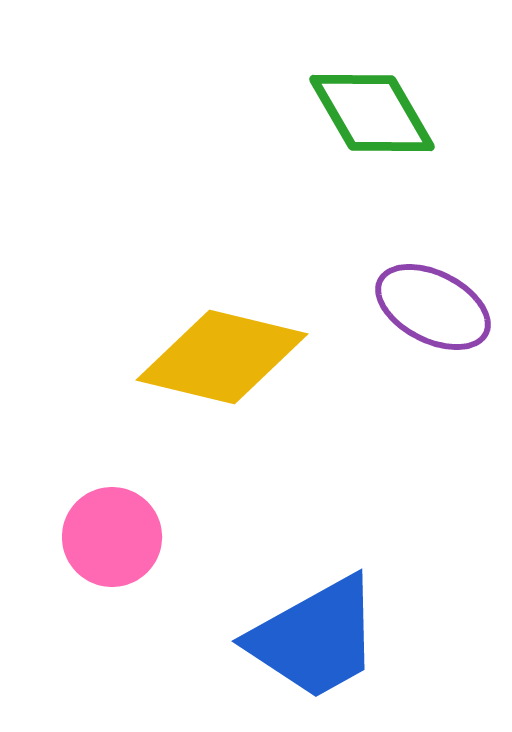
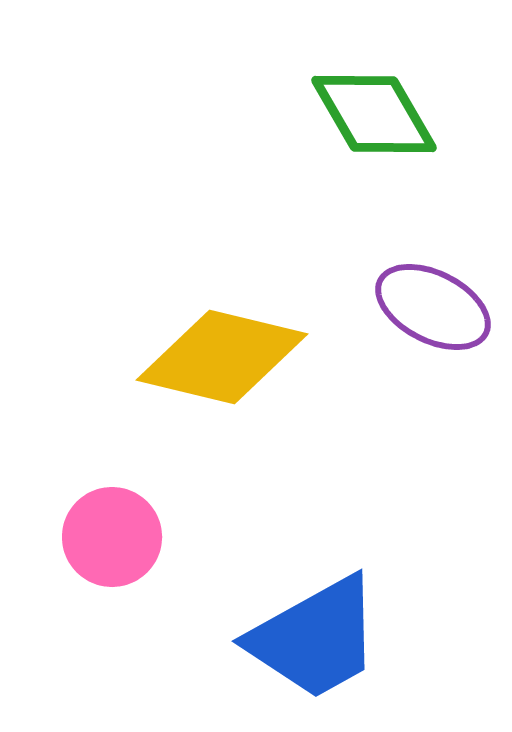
green diamond: moved 2 px right, 1 px down
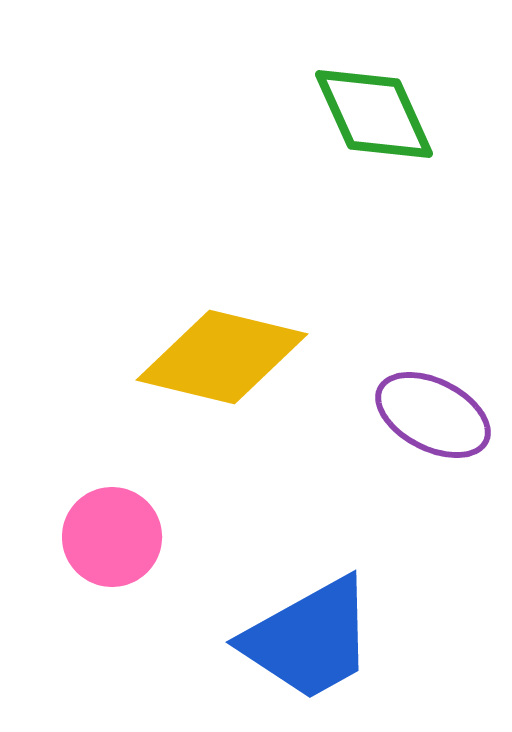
green diamond: rotated 6 degrees clockwise
purple ellipse: moved 108 px down
blue trapezoid: moved 6 px left, 1 px down
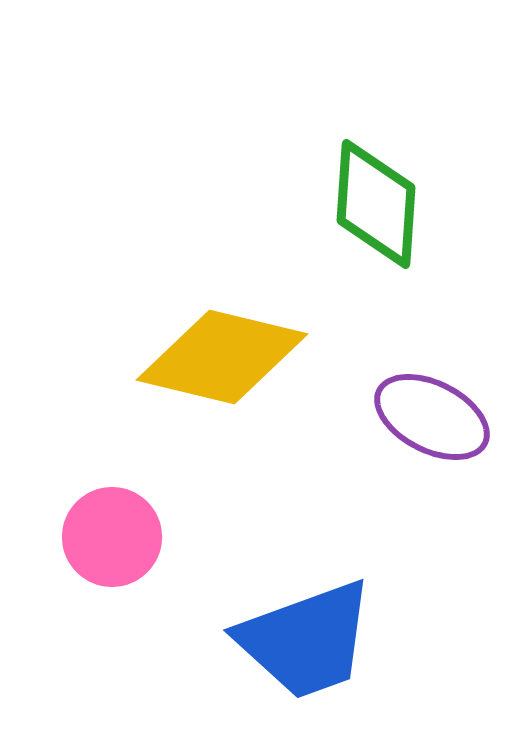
green diamond: moved 2 px right, 90 px down; rotated 28 degrees clockwise
purple ellipse: moved 1 px left, 2 px down
blue trapezoid: moved 3 px left, 1 px down; rotated 9 degrees clockwise
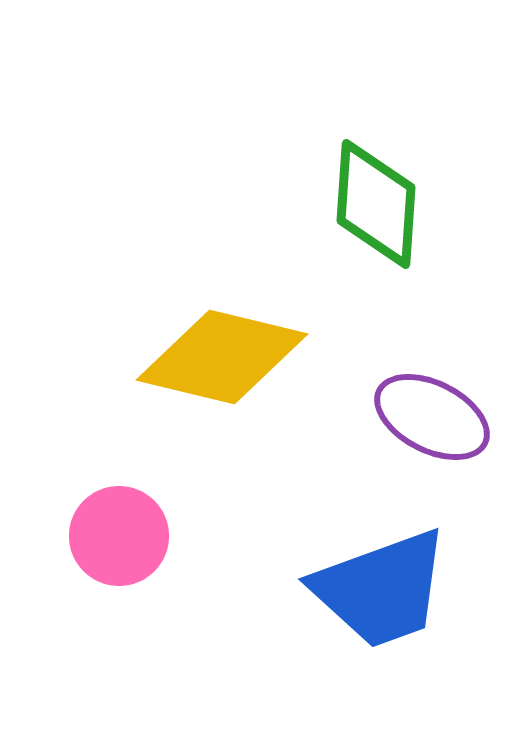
pink circle: moved 7 px right, 1 px up
blue trapezoid: moved 75 px right, 51 px up
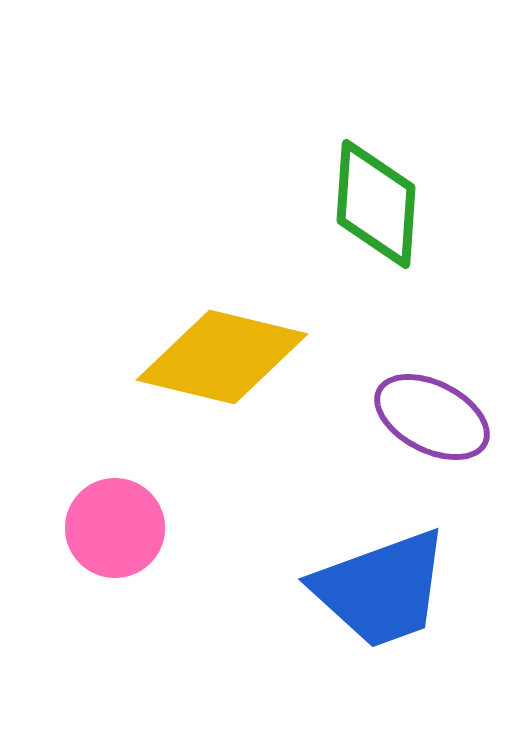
pink circle: moved 4 px left, 8 px up
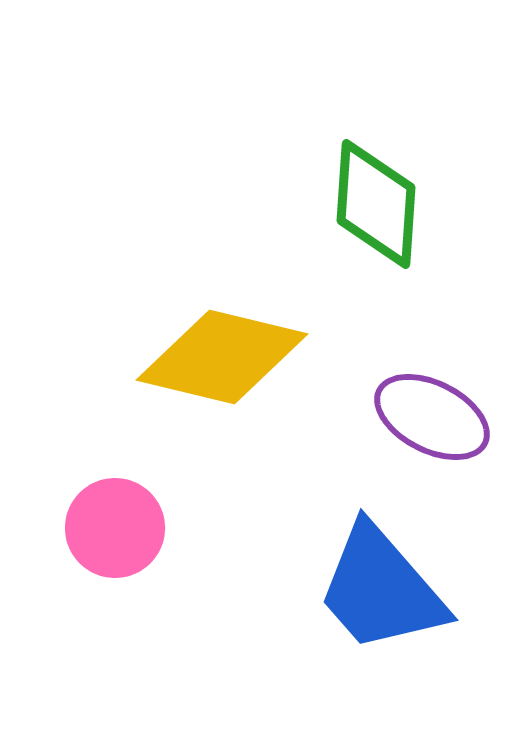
blue trapezoid: rotated 69 degrees clockwise
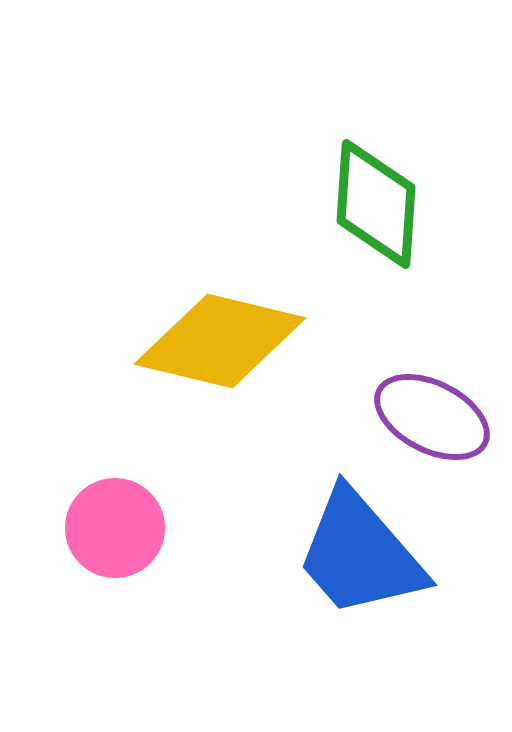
yellow diamond: moved 2 px left, 16 px up
blue trapezoid: moved 21 px left, 35 px up
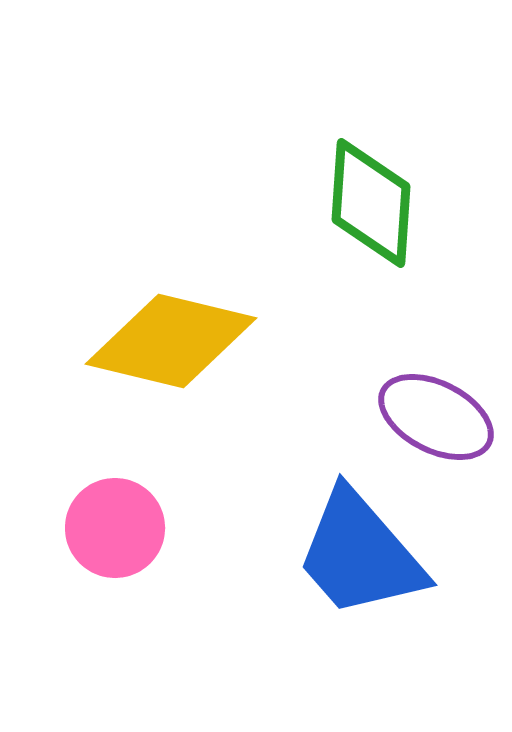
green diamond: moved 5 px left, 1 px up
yellow diamond: moved 49 px left
purple ellipse: moved 4 px right
